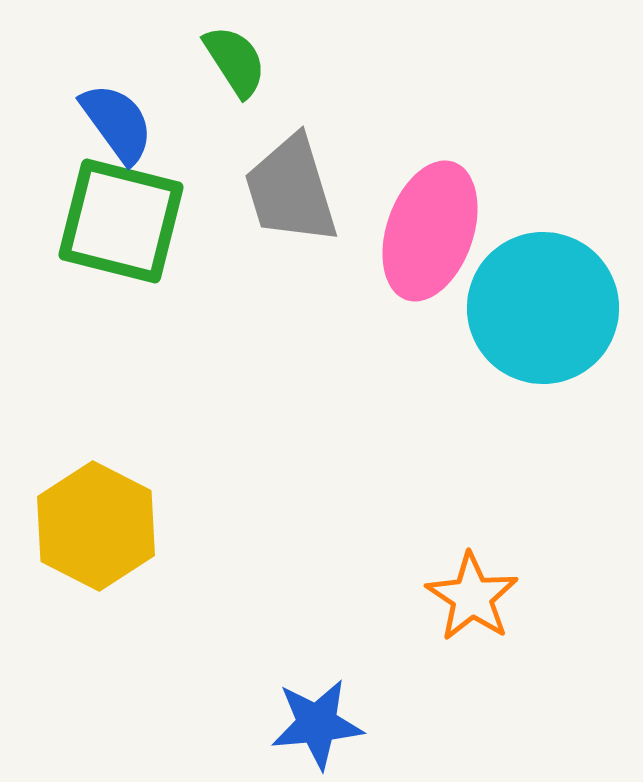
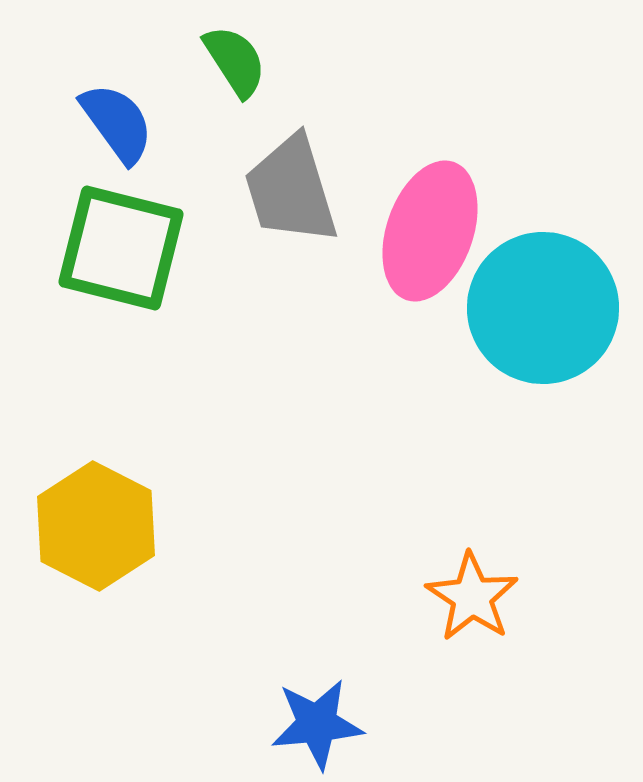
green square: moved 27 px down
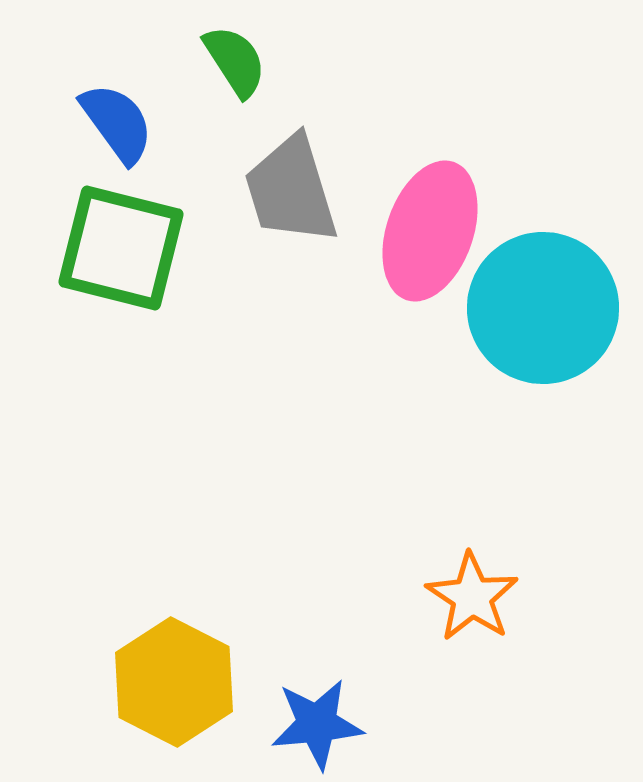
yellow hexagon: moved 78 px right, 156 px down
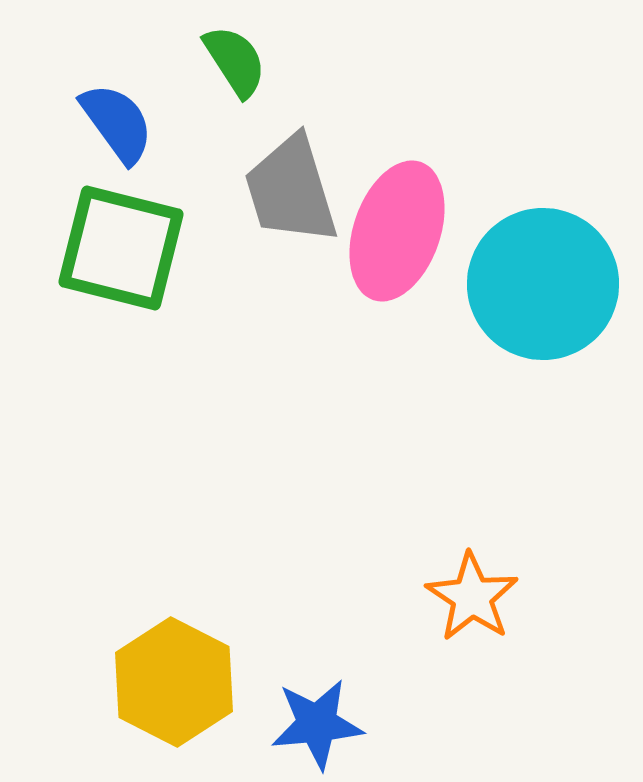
pink ellipse: moved 33 px left
cyan circle: moved 24 px up
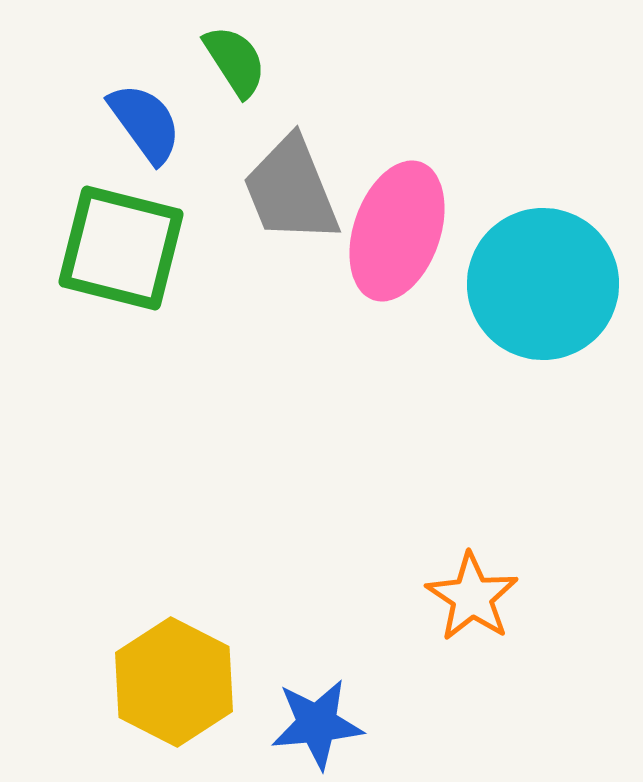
blue semicircle: moved 28 px right
gray trapezoid: rotated 5 degrees counterclockwise
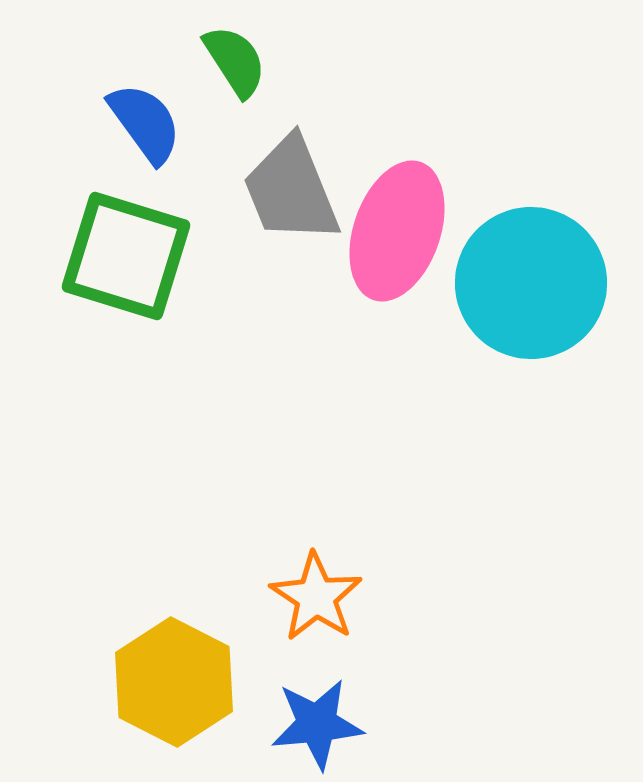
green square: moved 5 px right, 8 px down; rotated 3 degrees clockwise
cyan circle: moved 12 px left, 1 px up
orange star: moved 156 px left
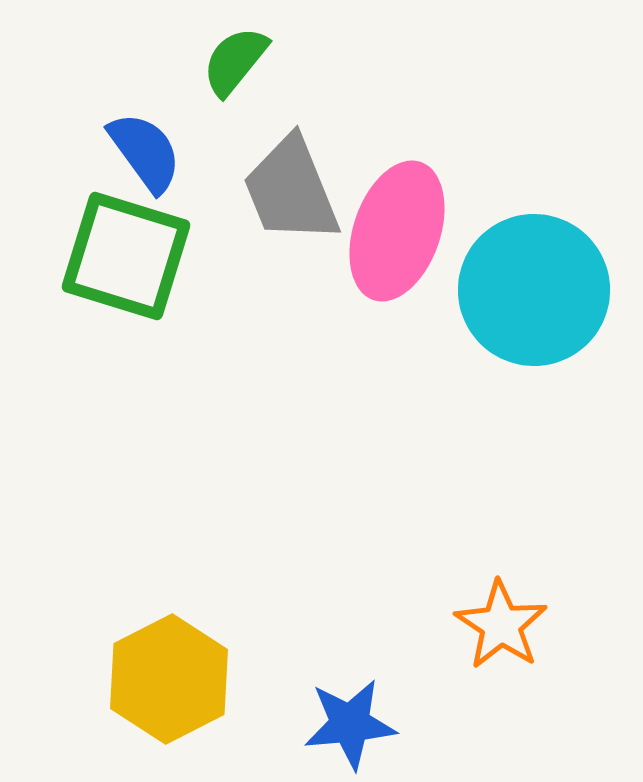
green semicircle: rotated 108 degrees counterclockwise
blue semicircle: moved 29 px down
cyan circle: moved 3 px right, 7 px down
orange star: moved 185 px right, 28 px down
yellow hexagon: moved 5 px left, 3 px up; rotated 6 degrees clockwise
blue star: moved 33 px right
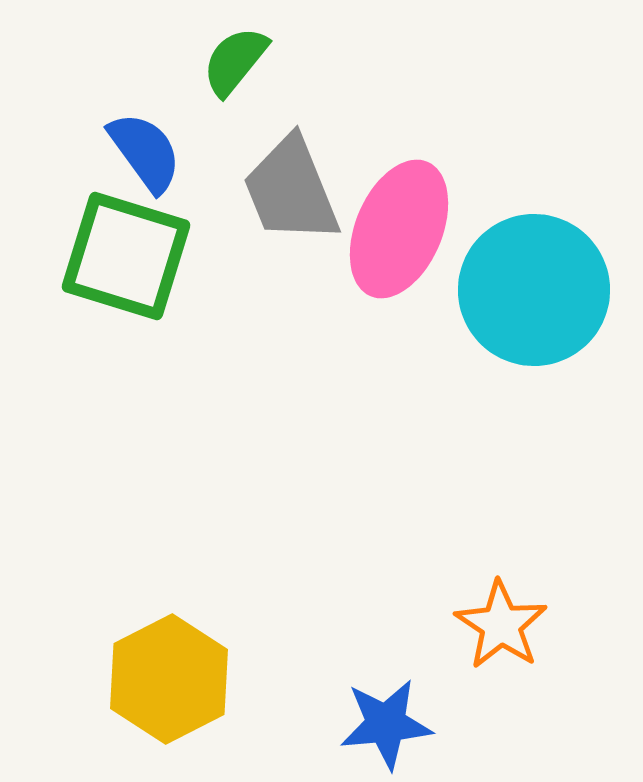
pink ellipse: moved 2 px right, 2 px up; rotated 4 degrees clockwise
blue star: moved 36 px right
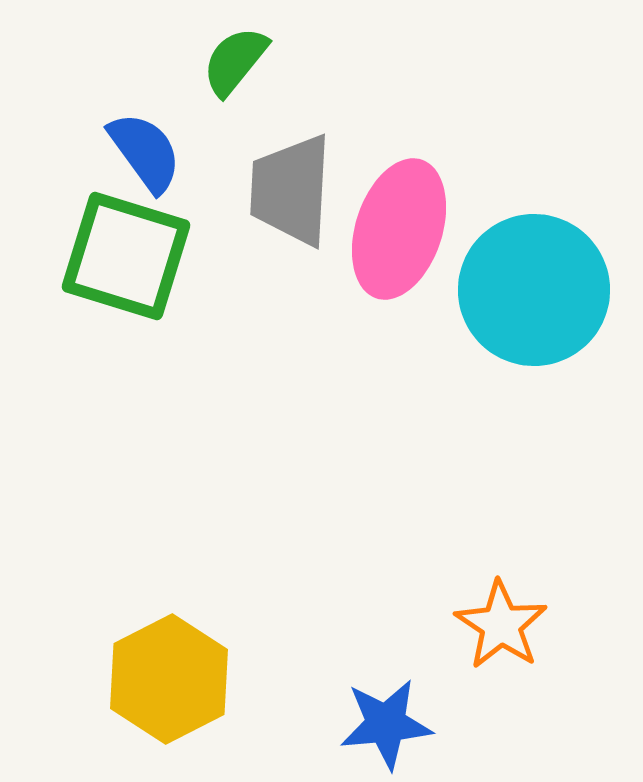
gray trapezoid: rotated 25 degrees clockwise
pink ellipse: rotated 5 degrees counterclockwise
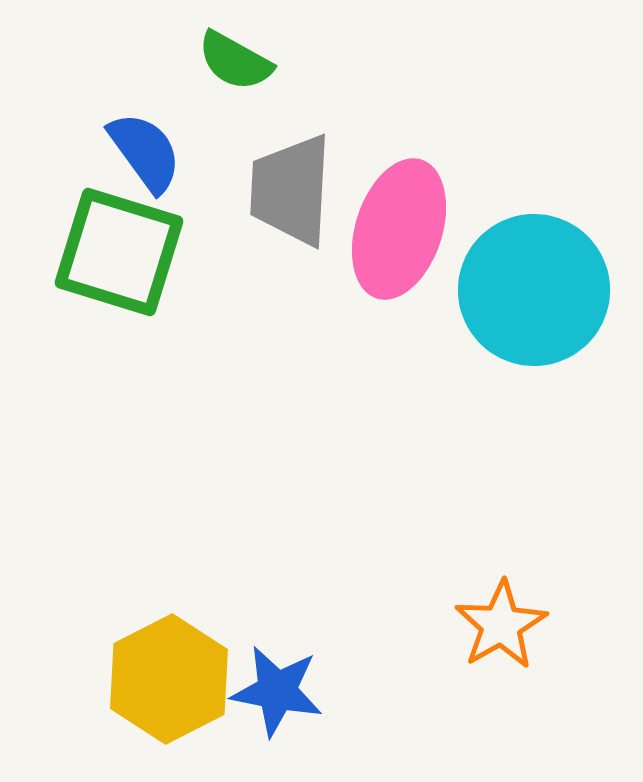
green semicircle: rotated 100 degrees counterclockwise
green square: moved 7 px left, 4 px up
orange star: rotated 8 degrees clockwise
blue star: moved 109 px left, 33 px up; rotated 16 degrees clockwise
